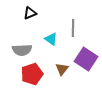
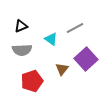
black triangle: moved 9 px left, 13 px down
gray line: moved 2 px right; rotated 60 degrees clockwise
purple square: rotated 15 degrees clockwise
red pentagon: moved 7 px down
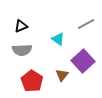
gray line: moved 11 px right, 4 px up
cyan triangle: moved 7 px right
purple square: moved 3 px left, 2 px down
brown triangle: moved 6 px down
red pentagon: rotated 20 degrees counterclockwise
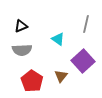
gray line: rotated 48 degrees counterclockwise
brown triangle: moved 1 px left, 1 px down
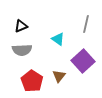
brown triangle: moved 2 px left
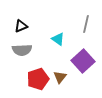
brown triangle: moved 1 px right, 1 px down
red pentagon: moved 6 px right, 2 px up; rotated 20 degrees clockwise
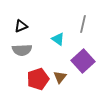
gray line: moved 3 px left
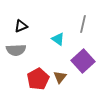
gray semicircle: moved 6 px left
red pentagon: rotated 10 degrees counterclockwise
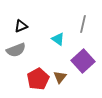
gray semicircle: rotated 18 degrees counterclockwise
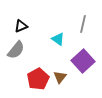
gray semicircle: rotated 30 degrees counterclockwise
